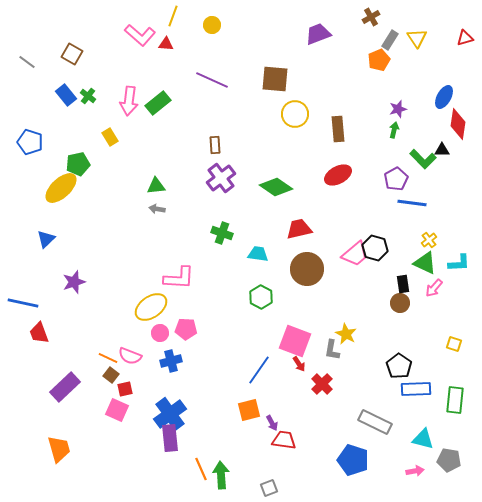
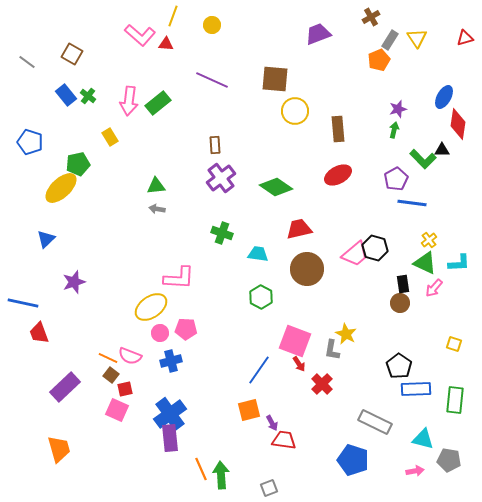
yellow circle at (295, 114): moved 3 px up
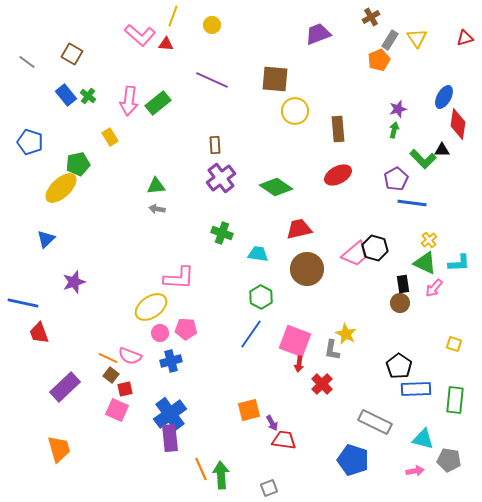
red arrow at (299, 364): rotated 42 degrees clockwise
blue line at (259, 370): moved 8 px left, 36 px up
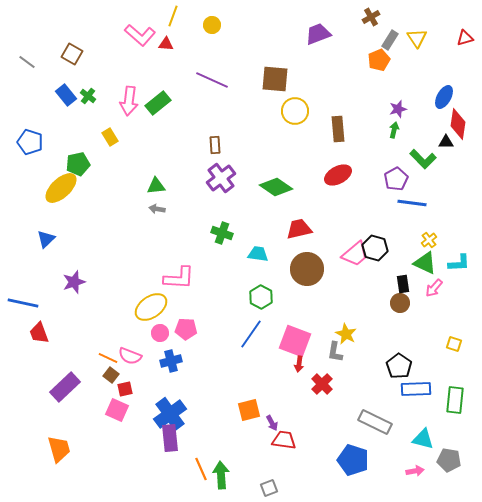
black triangle at (442, 150): moved 4 px right, 8 px up
gray L-shape at (332, 350): moved 3 px right, 2 px down
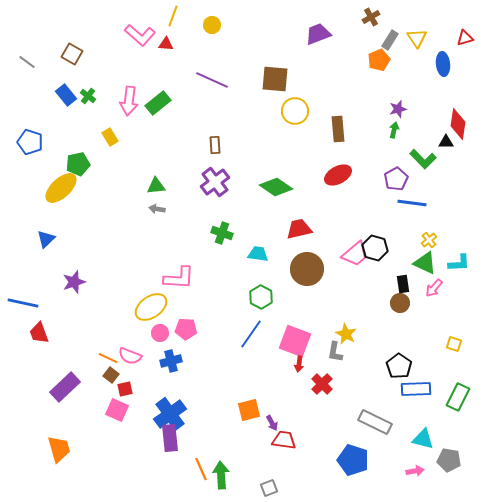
blue ellipse at (444, 97): moved 1 px left, 33 px up; rotated 35 degrees counterclockwise
purple cross at (221, 178): moved 6 px left, 4 px down
green rectangle at (455, 400): moved 3 px right, 3 px up; rotated 20 degrees clockwise
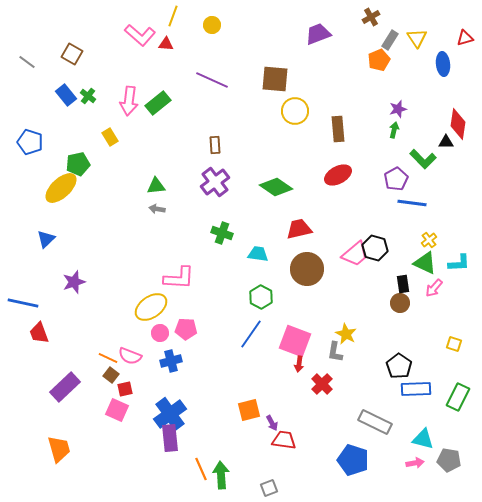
pink arrow at (415, 471): moved 8 px up
